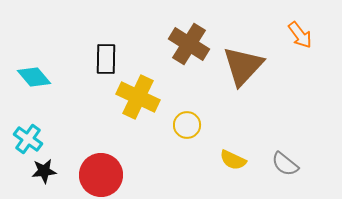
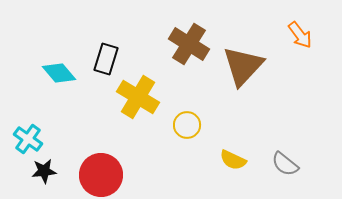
black rectangle: rotated 16 degrees clockwise
cyan diamond: moved 25 px right, 4 px up
yellow cross: rotated 6 degrees clockwise
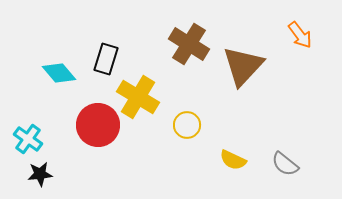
black star: moved 4 px left, 3 px down
red circle: moved 3 px left, 50 px up
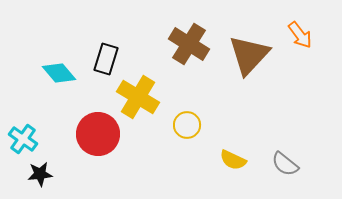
brown triangle: moved 6 px right, 11 px up
red circle: moved 9 px down
cyan cross: moved 5 px left
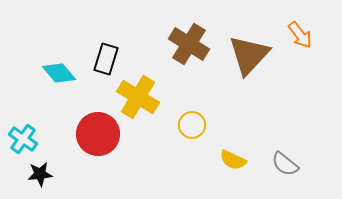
yellow circle: moved 5 px right
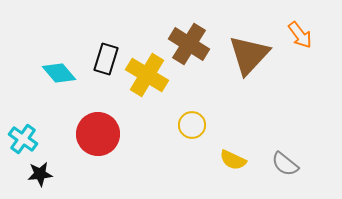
yellow cross: moved 9 px right, 22 px up
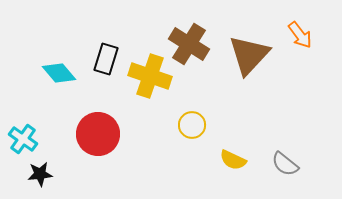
yellow cross: moved 3 px right, 1 px down; rotated 12 degrees counterclockwise
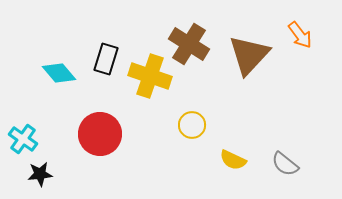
red circle: moved 2 px right
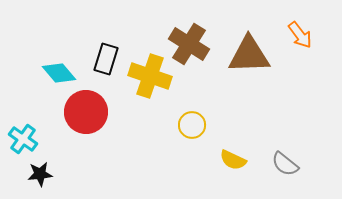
brown triangle: rotated 45 degrees clockwise
red circle: moved 14 px left, 22 px up
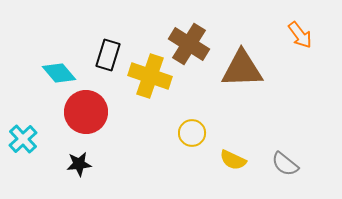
brown triangle: moved 7 px left, 14 px down
black rectangle: moved 2 px right, 4 px up
yellow circle: moved 8 px down
cyan cross: rotated 12 degrees clockwise
black star: moved 39 px right, 10 px up
